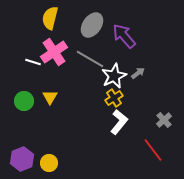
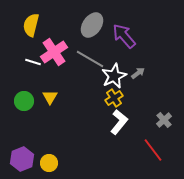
yellow semicircle: moved 19 px left, 7 px down
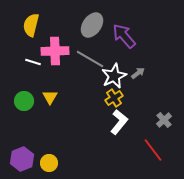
pink cross: moved 1 px right, 1 px up; rotated 32 degrees clockwise
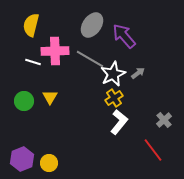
white star: moved 1 px left, 2 px up
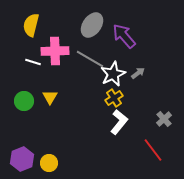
gray cross: moved 1 px up
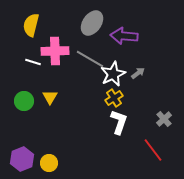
gray ellipse: moved 2 px up
purple arrow: rotated 44 degrees counterclockwise
white L-shape: rotated 20 degrees counterclockwise
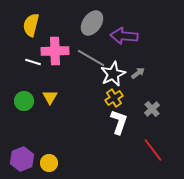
gray line: moved 1 px right, 1 px up
gray cross: moved 12 px left, 10 px up
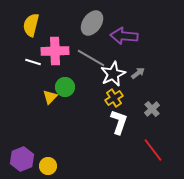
yellow triangle: rotated 14 degrees clockwise
green circle: moved 41 px right, 14 px up
yellow circle: moved 1 px left, 3 px down
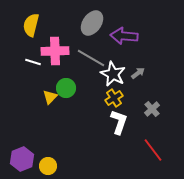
white star: rotated 20 degrees counterclockwise
green circle: moved 1 px right, 1 px down
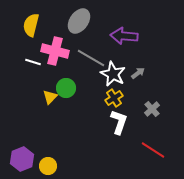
gray ellipse: moved 13 px left, 2 px up
pink cross: rotated 16 degrees clockwise
red line: rotated 20 degrees counterclockwise
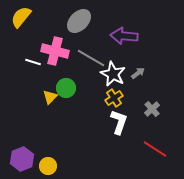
gray ellipse: rotated 10 degrees clockwise
yellow semicircle: moved 10 px left, 8 px up; rotated 25 degrees clockwise
red line: moved 2 px right, 1 px up
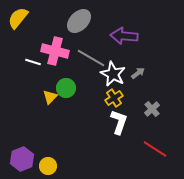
yellow semicircle: moved 3 px left, 1 px down
